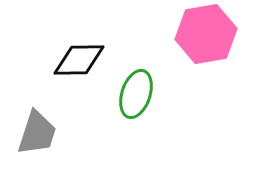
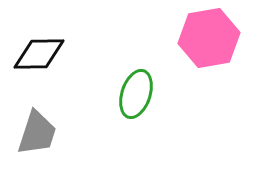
pink hexagon: moved 3 px right, 4 px down
black diamond: moved 40 px left, 6 px up
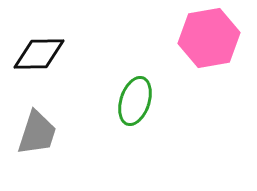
green ellipse: moved 1 px left, 7 px down
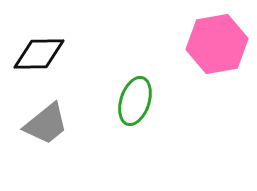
pink hexagon: moved 8 px right, 6 px down
gray trapezoid: moved 9 px right, 9 px up; rotated 33 degrees clockwise
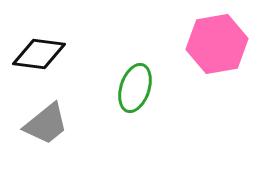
black diamond: rotated 8 degrees clockwise
green ellipse: moved 13 px up
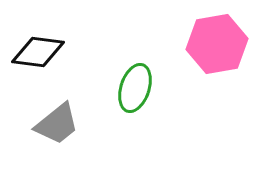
black diamond: moved 1 px left, 2 px up
gray trapezoid: moved 11 px right
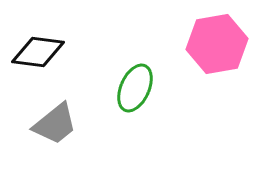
green ellipse: rotated 6 degrees clockwise
gray trapezoid: moved 2 px left
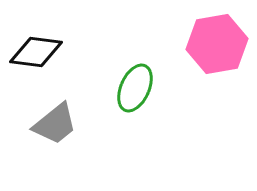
black diamond: moved 2 px left
